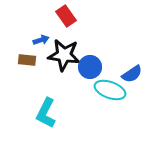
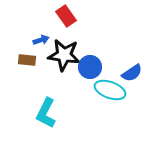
blue semicircle: moved 1 px up
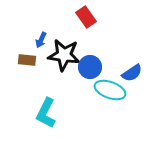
red rectangle: moved 20 px right, 1 px down
blue arrow: rotated 133 degrees clockwise
